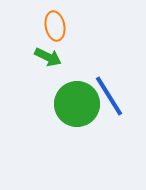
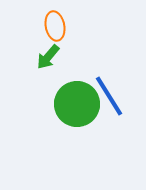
green arrow: rotated 104 degrees clockwise
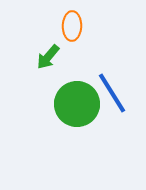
orange ellipse: moved 17 px right; rotated 12 degrees clockwise
blue line: moved 3 px right, 3 px up
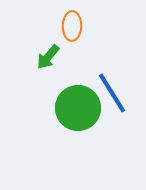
green circle: moved 1 px right, 4 px down
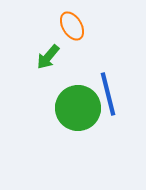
orange ellipse: rotated 32 degrees counterclockwise
blue line: moved 4 px left, 1 px down; rotated 18 degrees clockwise
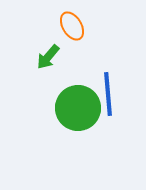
blue line: rotated 9 degrees clockwise
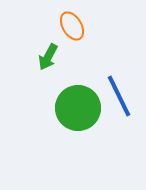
green arrow: rotated 12 degrees counterclockwise
blue line: moved 11 px right, 2 px down; rotated 21 degrees counterclockwise
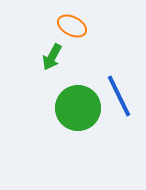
orange ellipse: rotated 32 degrees counterclockwise
green arrow: moved 4 px right
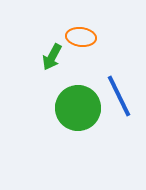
orange ellipse: moved 9 px right, 11 px down; rotated 20 degrees counterclockwise
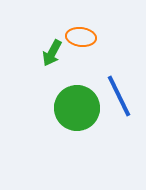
green arrow: moved 4 px up
green circle: moved 1 px left
